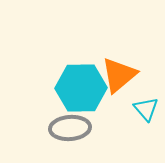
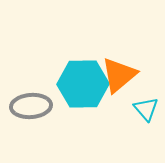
cyan hexagon: moved 2 px right, 4 px up
gray ellipse: moved 39 px left, 22 px up
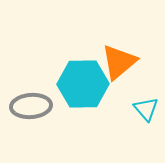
orange triangle: moved 13 px up
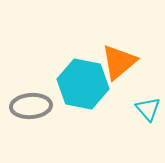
cyan hexagon: rotated 12 degrees clockwise
cyan triangle: moved 2 px right
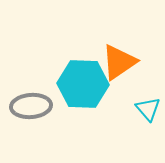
orange triangle: rotated 6 degrees clockwise
cyan hexagon: rotated 9 degrees counterclockwise
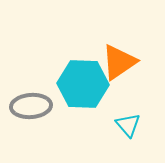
cyan triangle: moved 20 px left, 16 px down
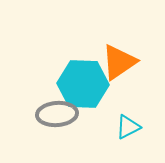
gray ellipse: moved 26 px right, 8 px down
cyan triangle: moved 2 px down; rotated 44 degrees clockwise
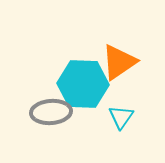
gray ellipse: moved 6 px left, 2 px up
cyan triangle: moved 7 px left, 10 px up; rotated 28 degrees counterclockwise
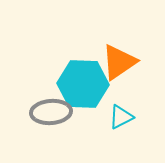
cyan triangle: rotated 28 degrees clockwise
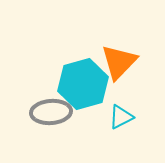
orange triangle: rotated 12 degrees counterclockwise
cyan hexagon: rotated 18 degrees counterclockwise
